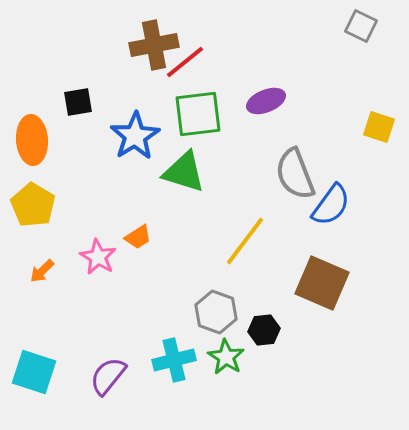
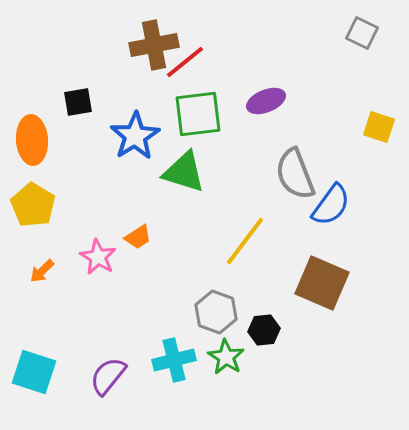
gray square: moved 1 px right, 7 px down
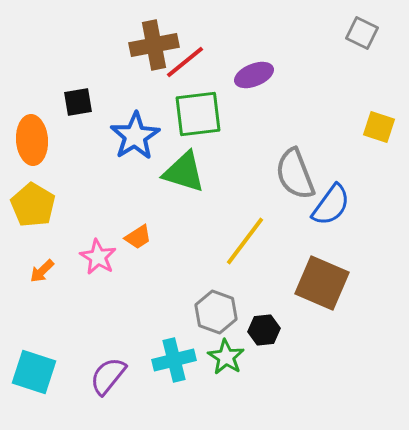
purple ellipse: moved 12 px left, 26 px up
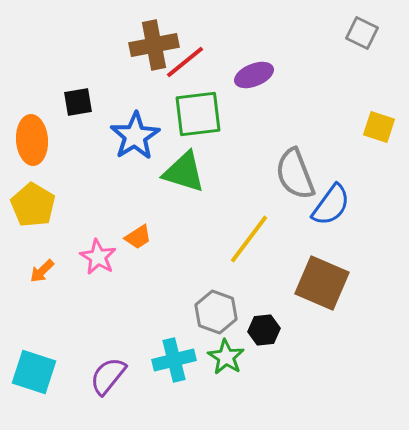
yellow line: moved 4 px right, 2 px up
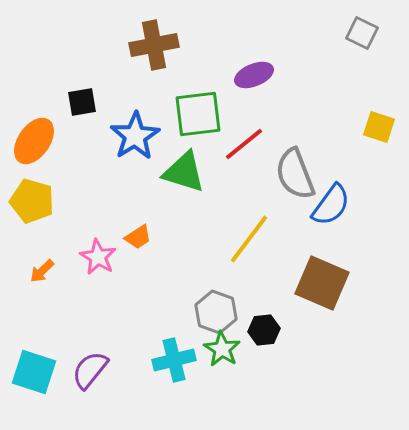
red line: moved 59 px right, 82 px down
black square: moved 4 px right
orange ellipse: moved 2 px right, 1 px down; rotated 39 degrees clockwise
yellow pentagon: moved 1 px left, 4 px up; rotated 15 degrees counterclockwise
green star: moved 4 px left, 8 px up
purple semicircle: moved 18 px left, 6 px up
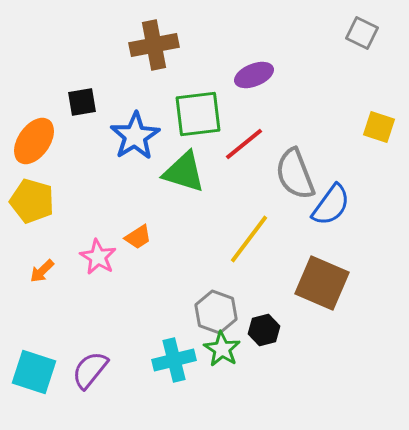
black hexagon: rotated 8 degrees counterclockwise
